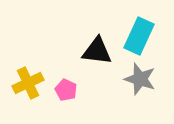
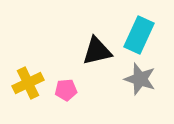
cyan rectangle: moved 1 px up
black triangle: rotated 20 degrees counterclockwise
pink pentagon: rotated 30 degrees counterclockwise
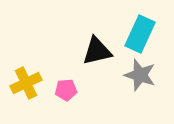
cyan rectangle: moved 1 px right, 1 px up
gray star: moved 4 px up
yellow cross: moved 2 px left
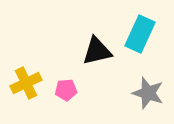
gray star: moved 8 px right, 18 px down
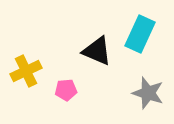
black triangle: rotated 36 degrees clockwise
yellow cross: moved 12 px up
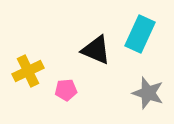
black triangle: moved 1 px left, 1 px up
yellow cross: moved 2 px right
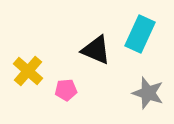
yellow cross: rotated 24 degrees counterclockwise
